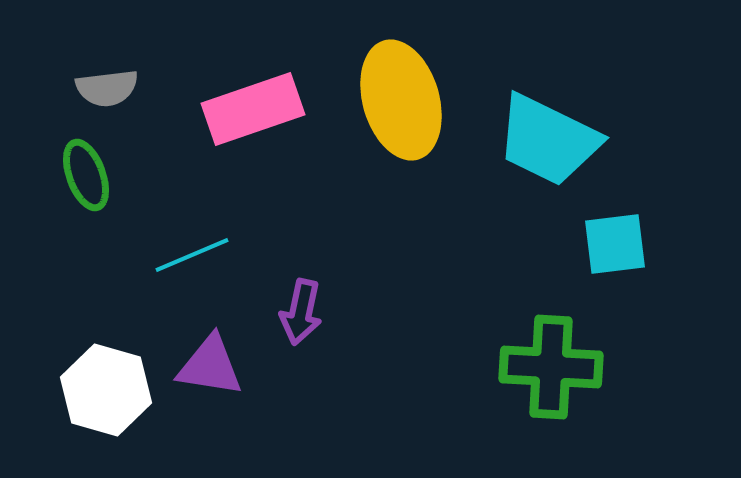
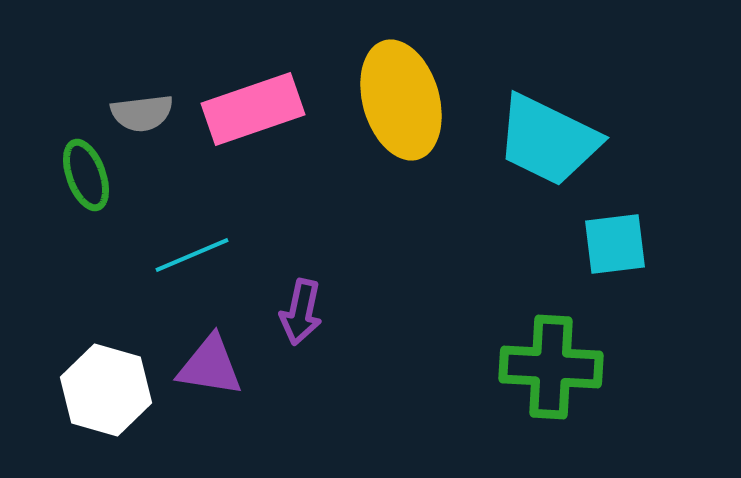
gray semicircle: moved 35 px right, 25 px down
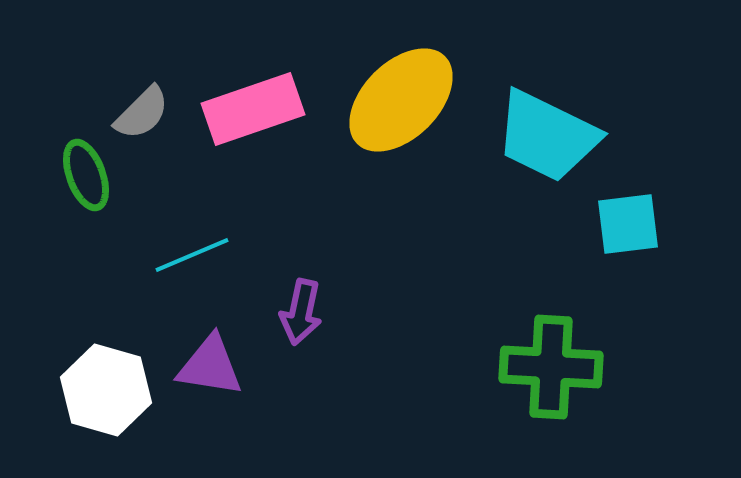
yellow ellipse: rotated 61 degrees clockwise
gray semicircle: rotated 38 degrees counterclockwise
cyan trapezoid: moved 1 px left, 4 px up
cyan square: moved 13 px right, 20 px up
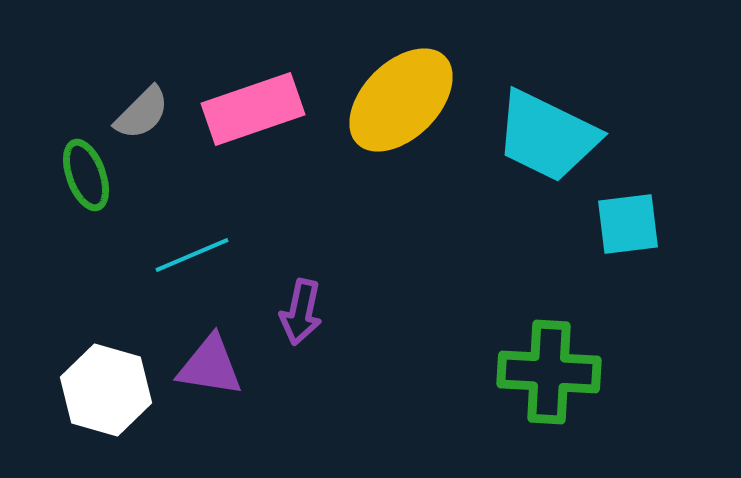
green cross: moved 2 px left, 5 px down
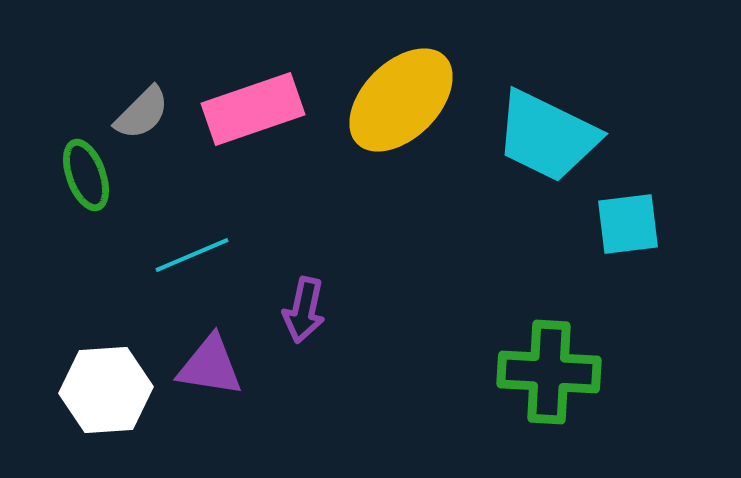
purple arrow: moved 3 px right, 2 px up
white hexagon: rotated 20 degrees counterclockwise
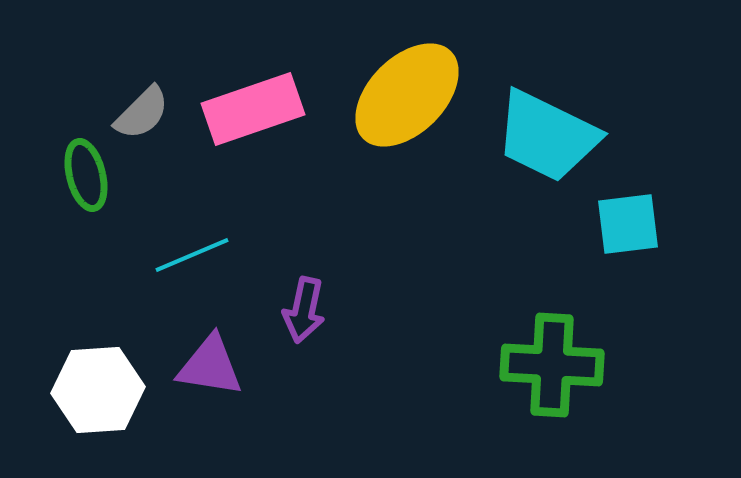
yellow ellipse: moved 6 px right, 5 px up
green ellipse: rotated 6 degrees clockwise
green cross: moved 3 px right, 7 px up
white hexagon: moved 8 px left
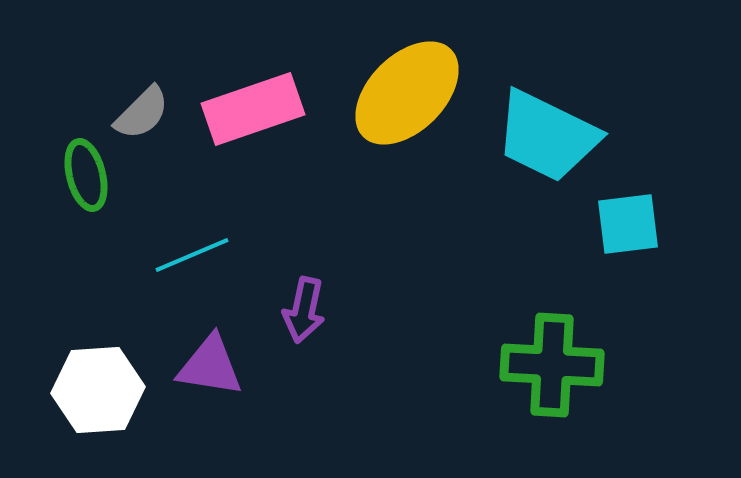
yellow ellipse: moved 2 px up
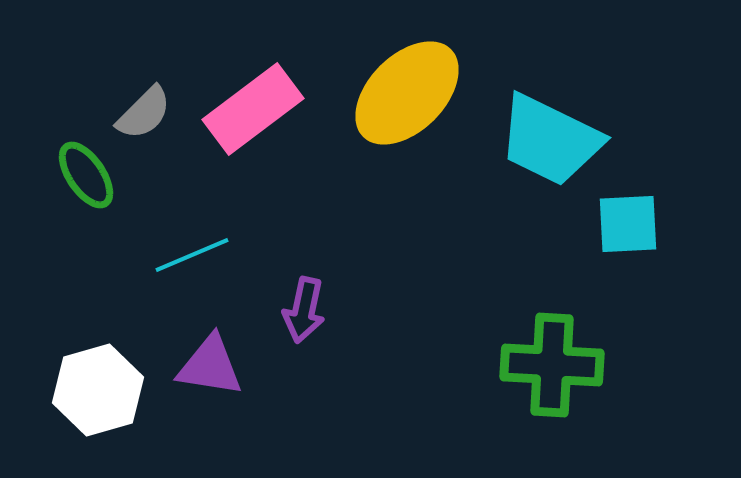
pink rectangle: rotated 18 degrees counterclockwise
gray semicircle: moved 2 px right
cyan trapezoid: moved 3 px right, 4 px down
green ellipse: rotated 20 degrees counterclockwise
cyan square: rotated 4 degrees clockwise
white hexagon: rotated 12 degrees counterclockwise
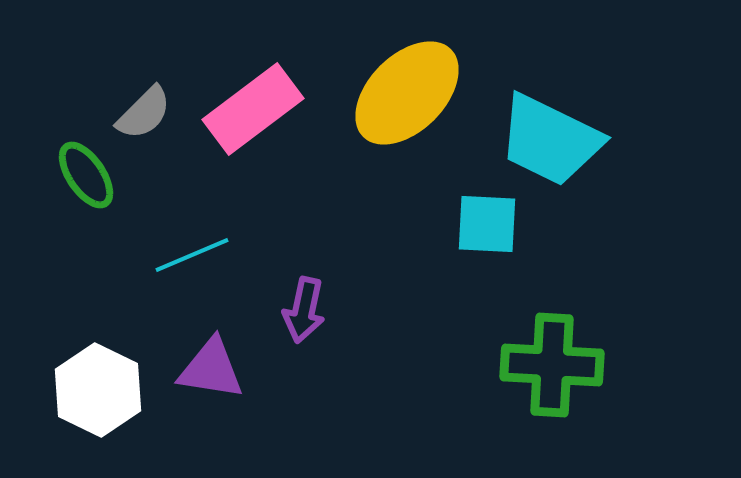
cyan square: moved 141 px left; rotated 6 degrees clockwise
purple triangle: moved 1 px right, 3 px down
white hexagon: rotated 18 degrees counterclockwise
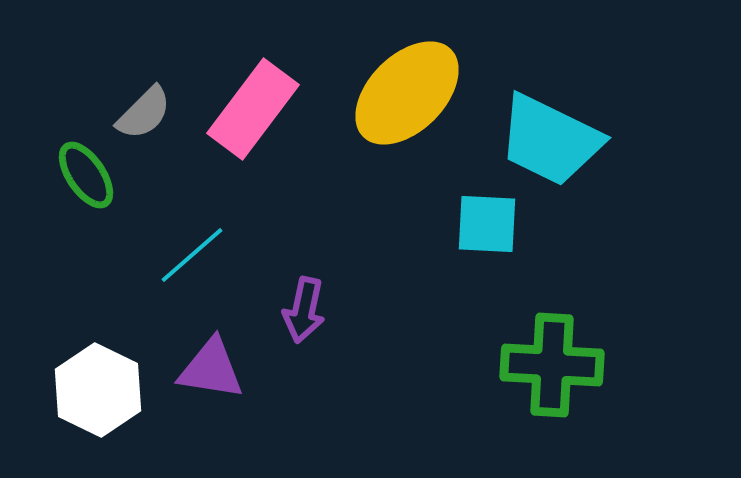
pink rectangle: rotated 16 degrees counterclockwise
cyan line: rotated 18 degrees counterclockwise
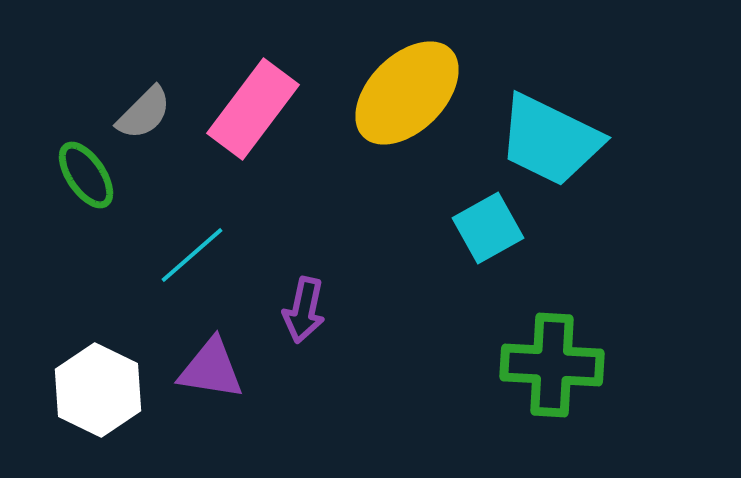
cyan square: moved 1 px right, 4 px down; rotated 32 degrees counterclockwise
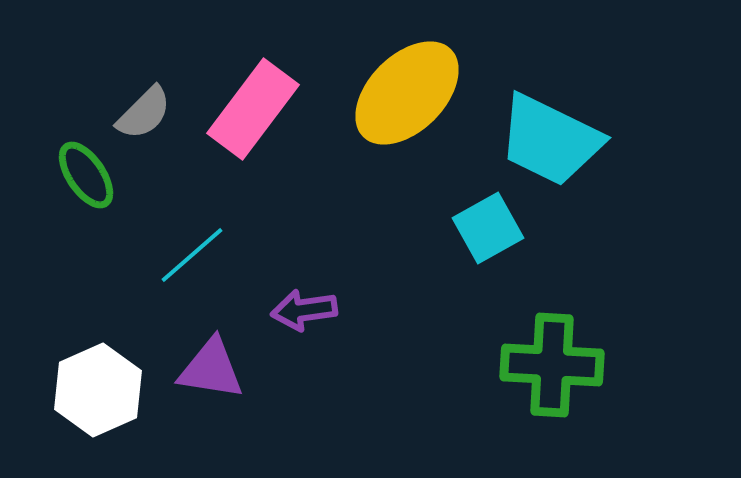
purple arrow: rotated 70 degrees clockwise
white hexagon: rotated 10 degrees clockwise
